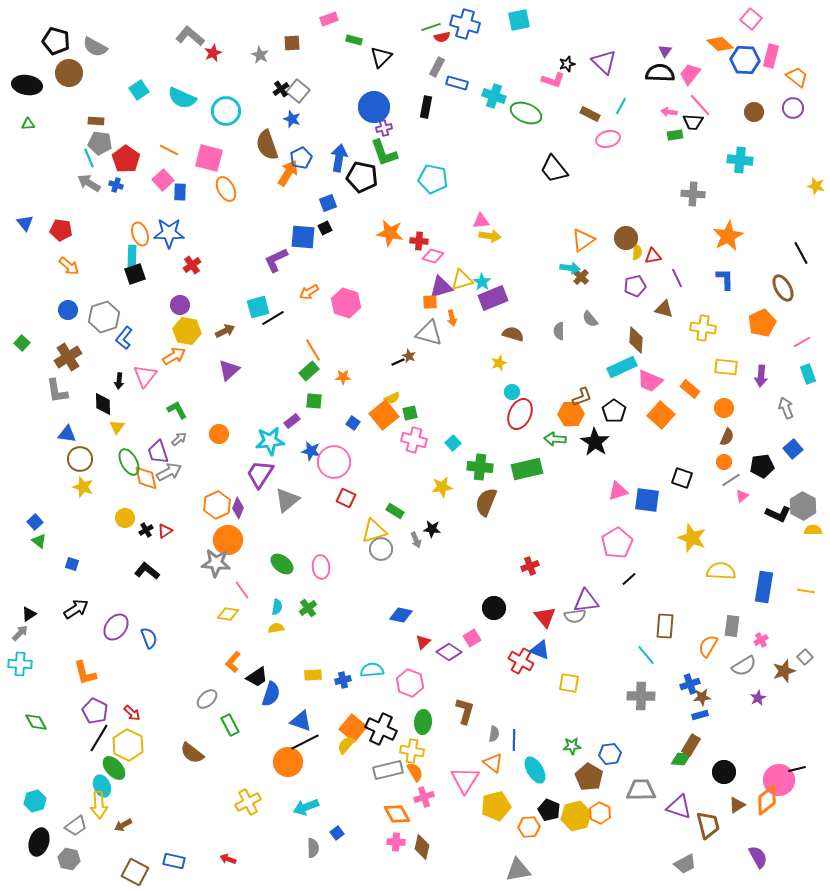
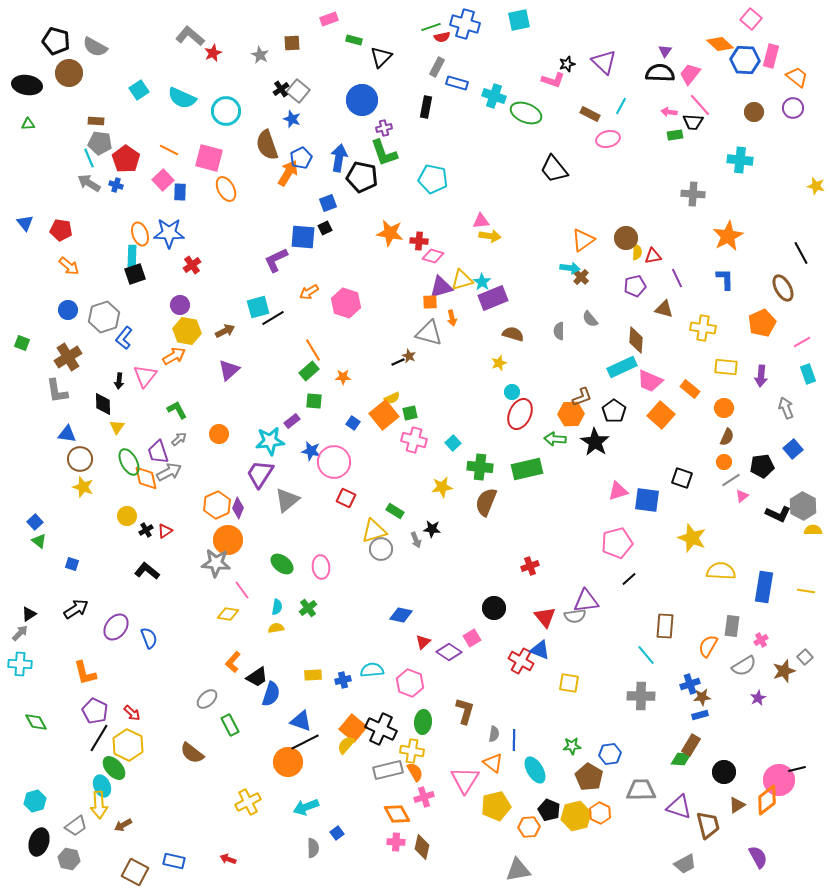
blue circle at (374, 107): moved 12 px left, 7 px up
green square at (22, 343): rotated 21 degrees counterclockwise
yellow circle at (125, 518): moved 2 px right, 2 px up
pink pentagon at (617, 543): rotated 16 degrees clockwise
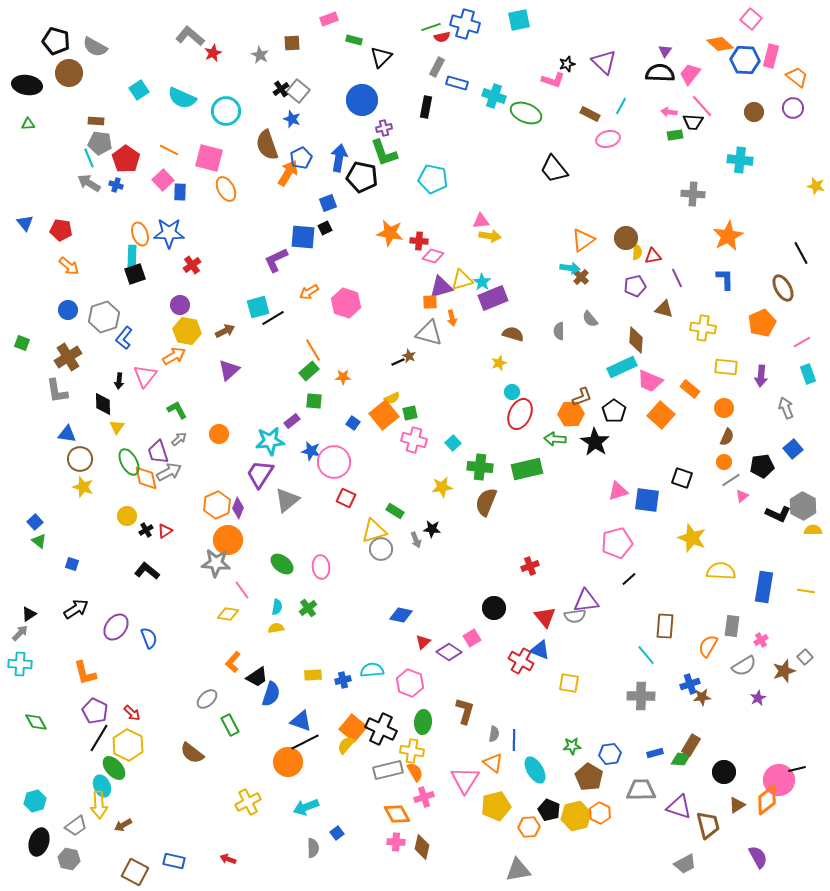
pink line at (700, 105): moved 2 px right, 1 px down
blue rectangle at (700, 715): moved 45 px left, 38 px down
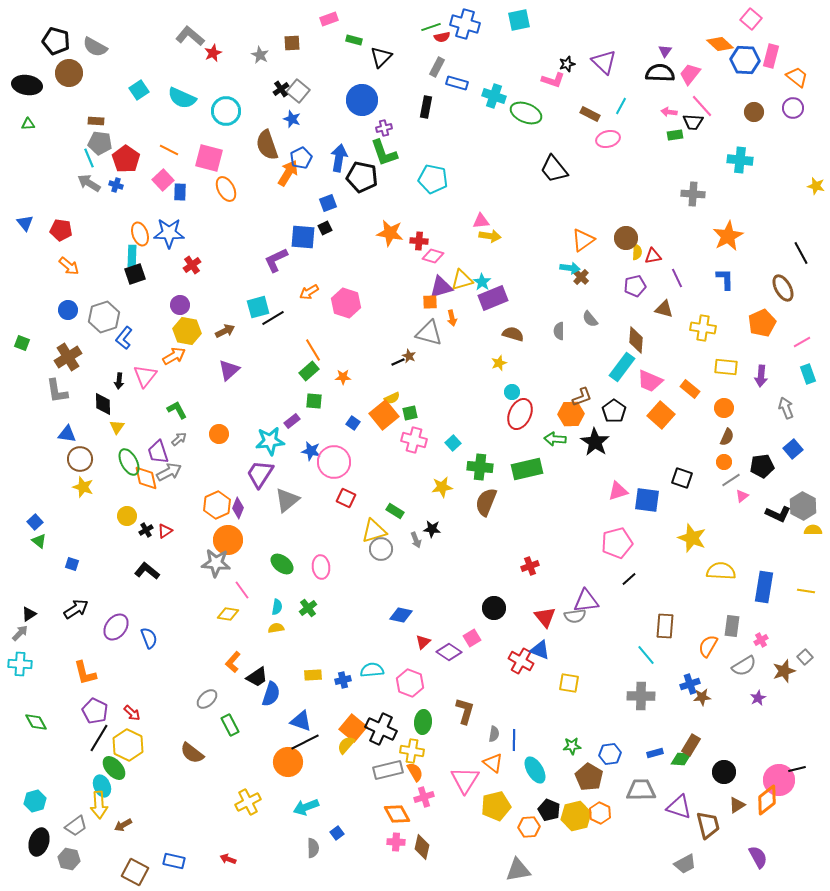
cyan rectangle at (622, 367): rotated 28 degrees counterclockwise
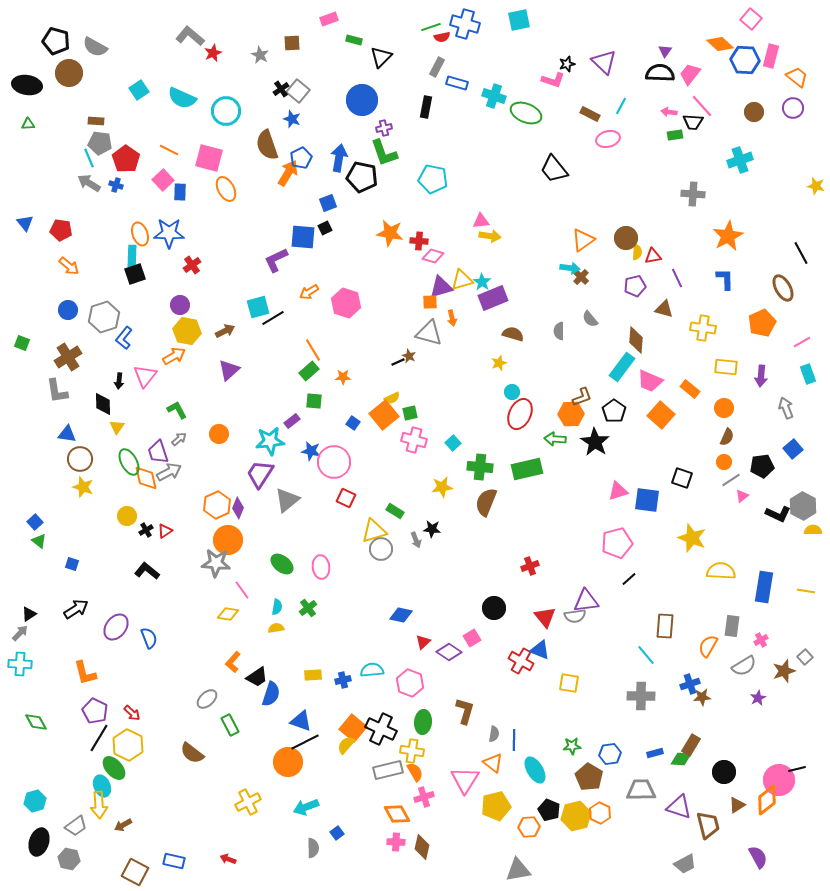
cyan cross at (740, 160): rotated 25 degrees counterclockwise
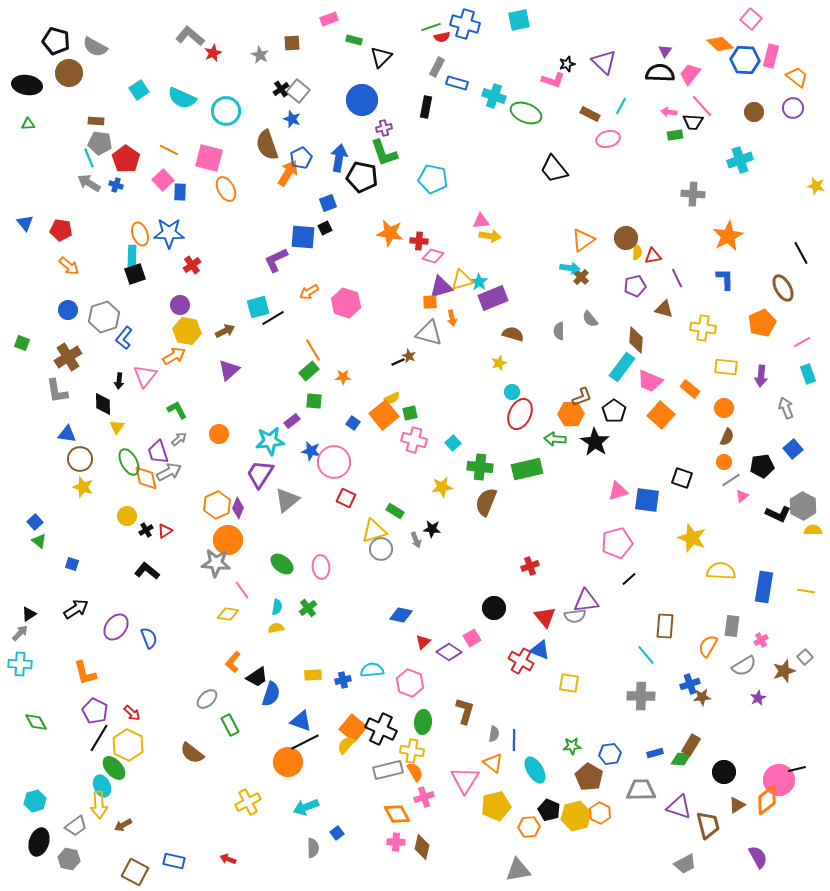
cyan star at (482, 282): moved 3 px left
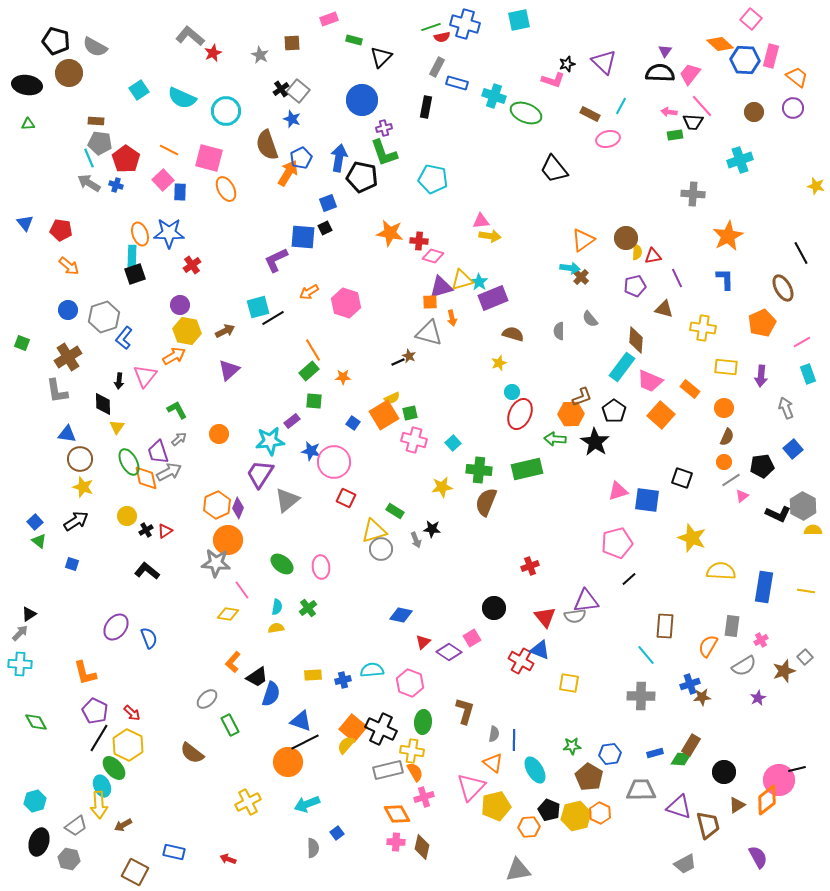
orange square at (384, 415): rotated 8 degrees clockwise
green cross at (480, 467): moved 1 px left, 3 px down
black arrow at (76, 609): moved 88 px up
pink triangle at (465, 780): moved 6 px right, 7 px down; rotated 12 degrees clockwise
cyan arrow at (306, 807): moved 1 px right, 3 px up
blue rectangle at (174, 861): moved 9 px up
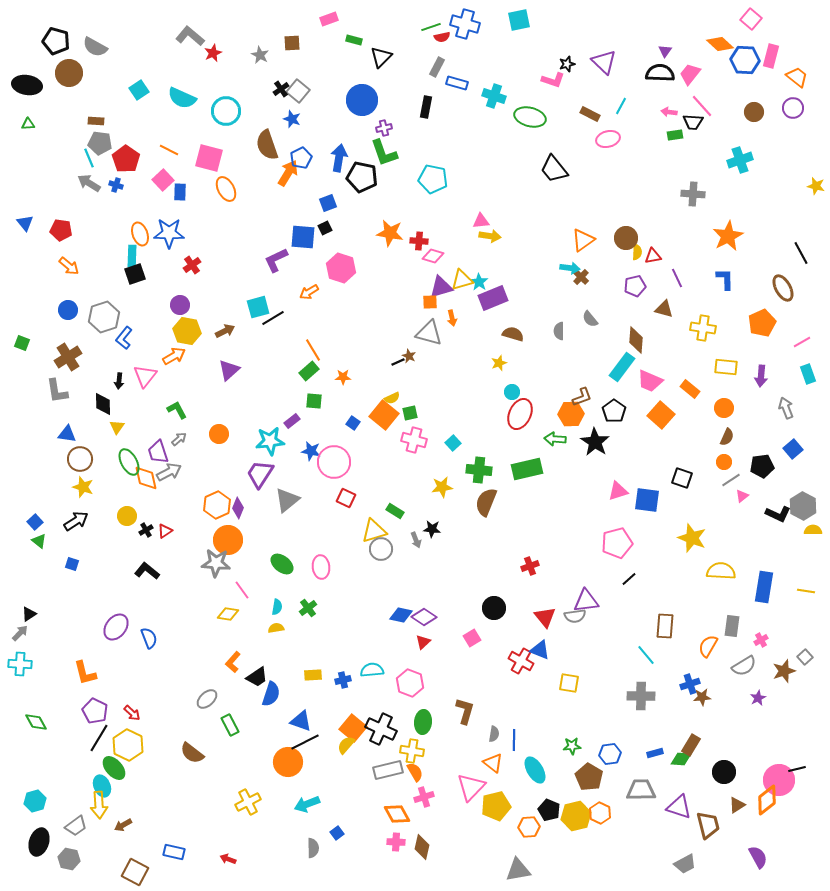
green ellipse at (526, 113): moved 4 px right, 4 px down; rotated 8 degrees counterclockwise
pink hexagon at (346, 303): moved 5 px left, 35 px up
orange square at (384, 415): rotated 20 degrees counterclockwise
purple diamond at (449, 652): moved 25 px left, 35 px up
